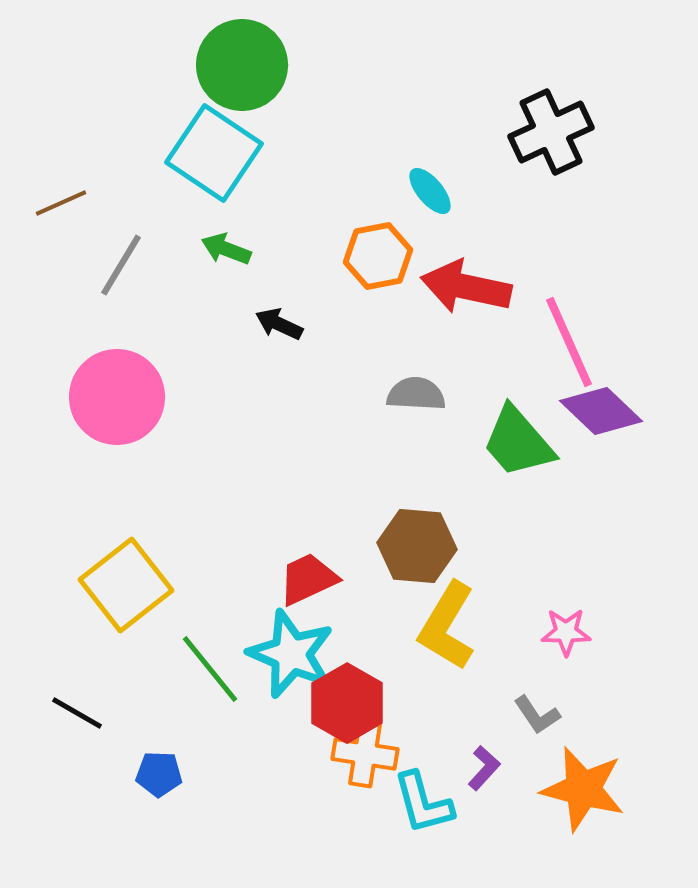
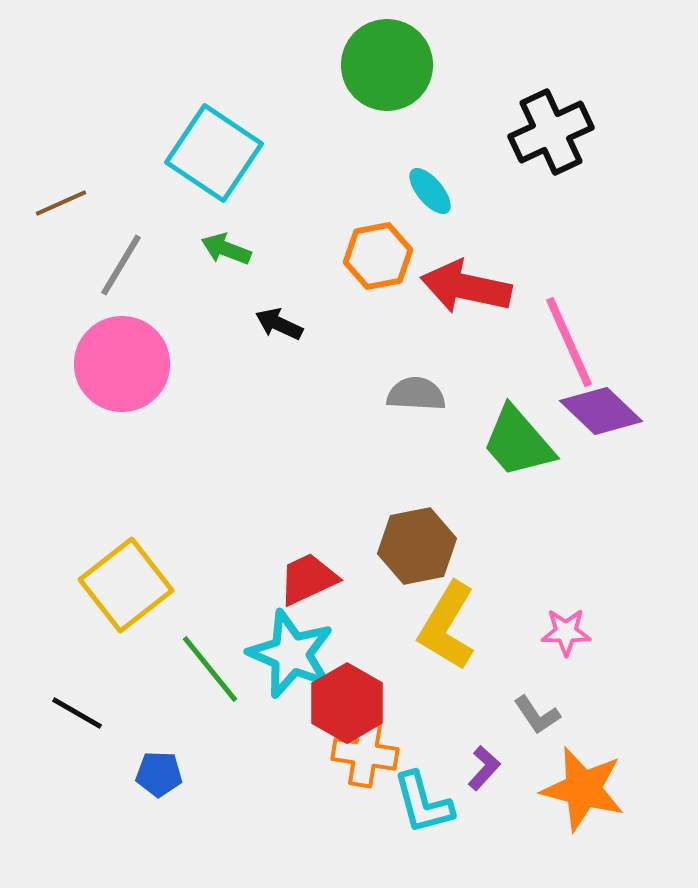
green circle: moved 145 px right
pink circle: moved 5 px right, 33 px up
brown hexagon: rotated 16 degrees counterclockwise
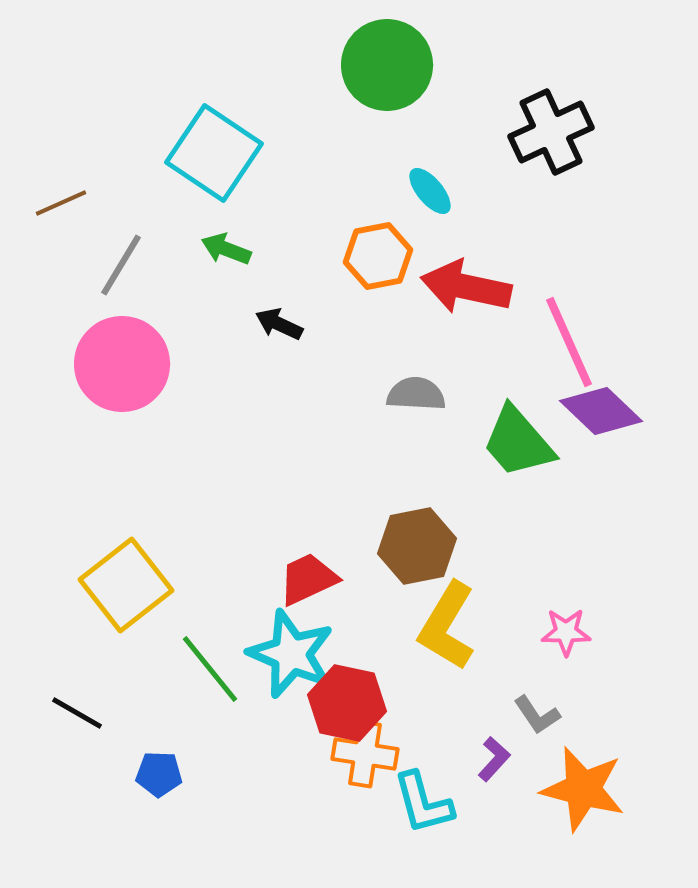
red hexagon: rotated 18 degrees counterclockwise
purple L-shape: moved 10 px right, 9 px up
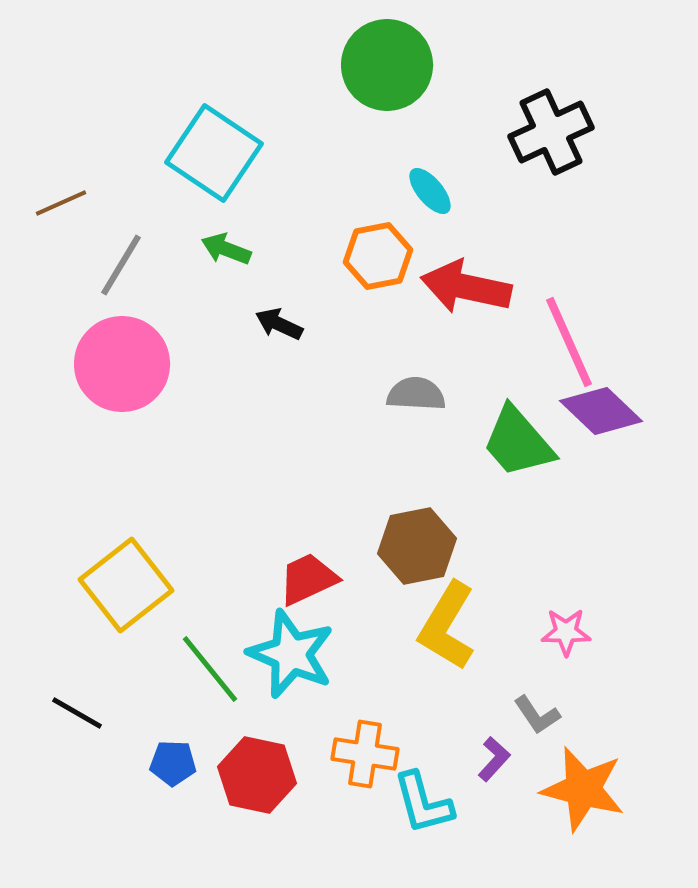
red hexagon: moved 90 px left, 72 px down
blue pentagon: moved 14 px right, 11 px up
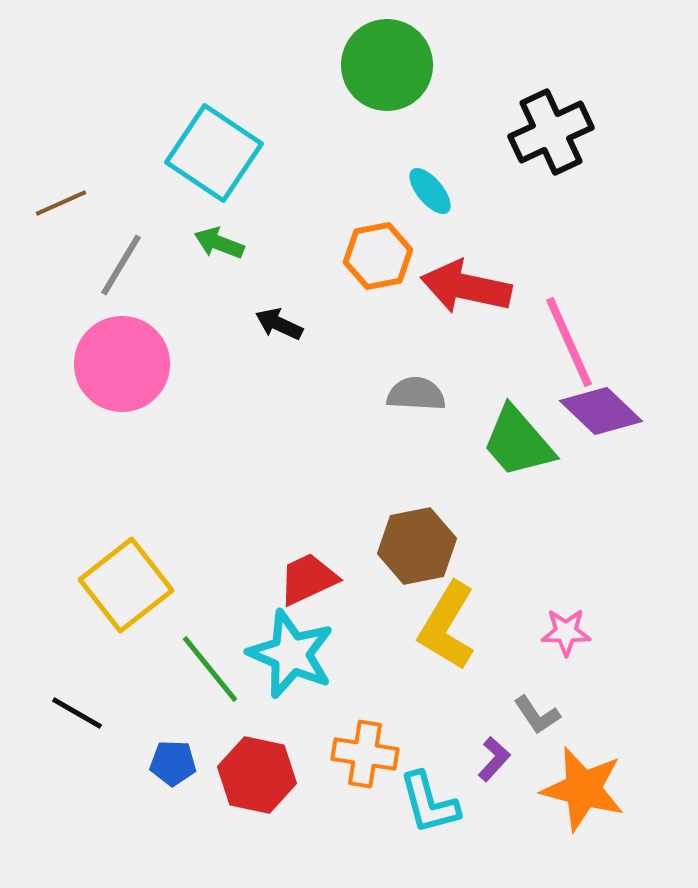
green arrow: moved 7 px left, 6 px up
cyan L-shape: moved 6 px right
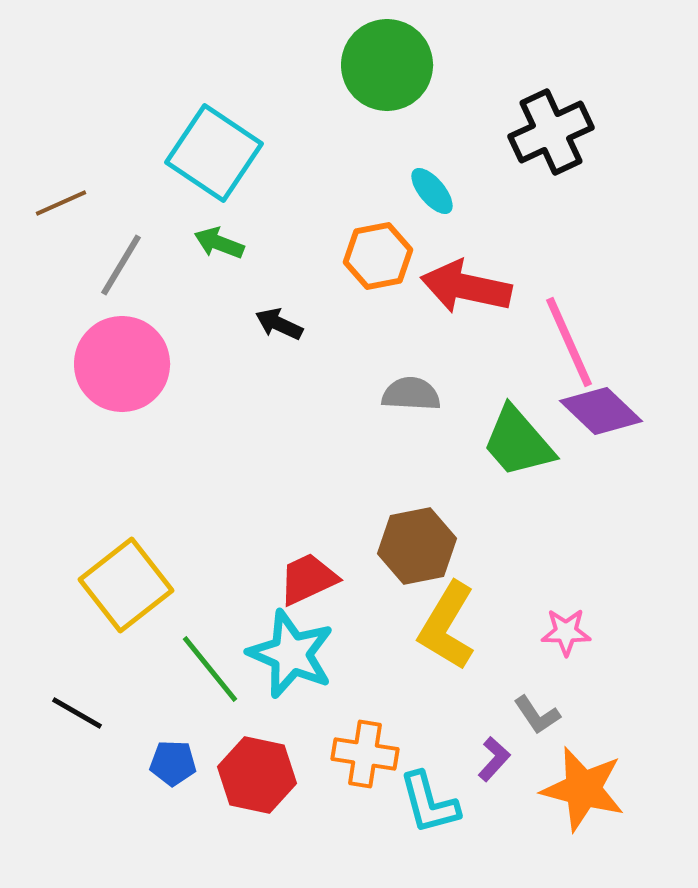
cyan ellipse: moved 2 px right
gray semicircle: moved 5 px left
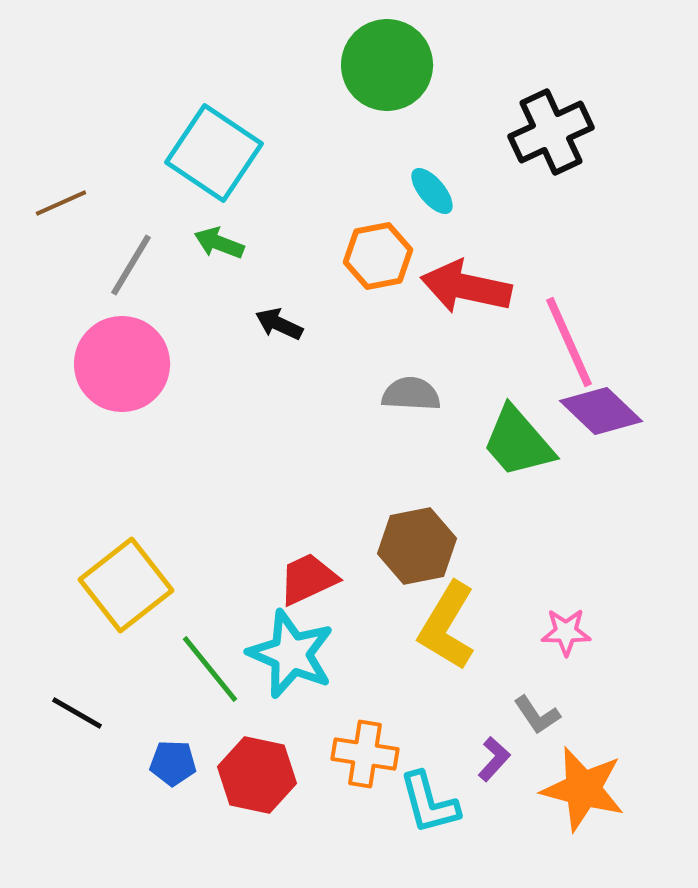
gray line: moved 10 px right
